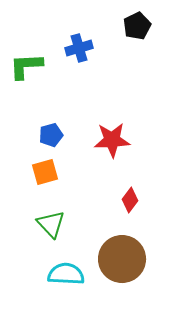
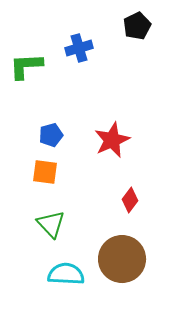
red star: rotated 21 degrees counterclockwise
orange square: rotated 24 degrees clockwise
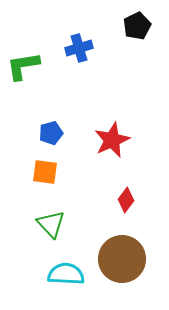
green L-shape: moved 3 px left; rotated 6 degrees counterclockwise
blue pentagon: moved 2 px up
red diamond: moved 4 px left
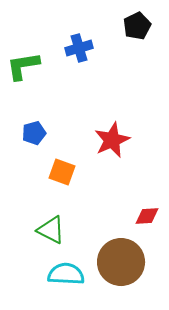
blue pentagon: moved 17 px left
orange square: moved 17 px right; rotated 12 degrees clockwise
red diamond: moved 21 px right, 16 px down; rotated 50 degrees clockwise
green triangle: moved 6 px down; rotated 20 degrees counterclockwise
brown circle: moved 1 px left, 3 px down
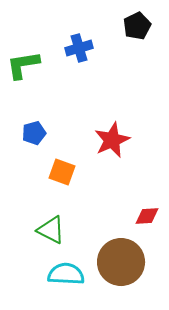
green L-shape: moved 1 px up
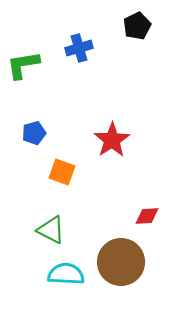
red star: rotated 9 degrees counterclockwise
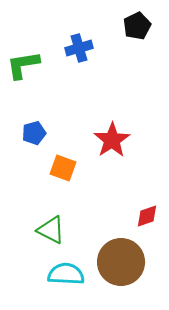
orange square: moved 1 px right, 4 px up
red diamond: rotated 15 degrees counterclockwise
